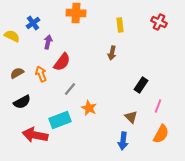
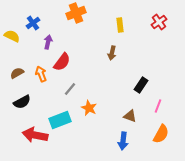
orange cross: rotated 24 degrees counterclockwise
red cross: rotated 28 degrees clockwise
brown triangle: moved 1 px left, 1 px up; rotated 24 degrees counterclockwise
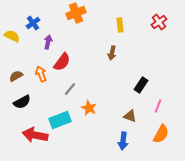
brown semicircle: moved 1 px left, 3 px down
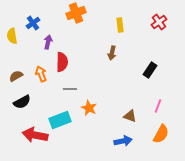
yellow semicircle: rotated 126 degrees counterclockwise
red semicircle: rotated 36 degrees counterclockwise
black rectangle: moved 9 px right, 15 px up
gray line: rotated 48 degrees clockwise
blue arrow: rotated 108 degrees counterclockwise
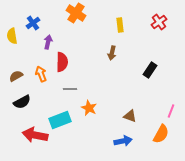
orange cross: rotated 36 degrees counterclockwise
pink line: moved 13 px right, 5 px down
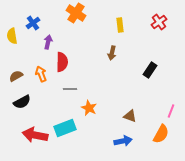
cyan rectangle: moved 5 px right, 8 px down
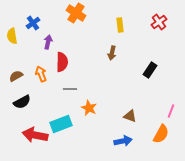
cyan rectangle: moved 4 px left, 4 px up
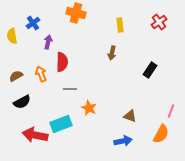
orange cross: rotated 18 degrees counterclockwise
